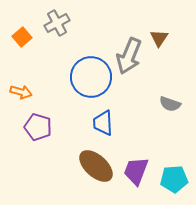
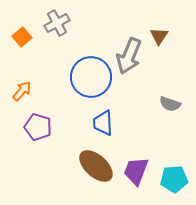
brown triangle: moved 2 px up
orange arrow: moved 1 px right, 1 px up; rotated 65 degrees counterclockwise
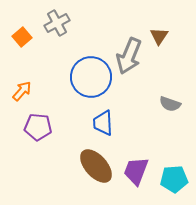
purple pentagon: rotated 12 degrees counterclockwise
brown ellipse: rotated 6 degrees clockwise
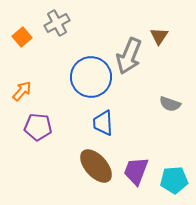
cyan pentagon: moved 1 px down
